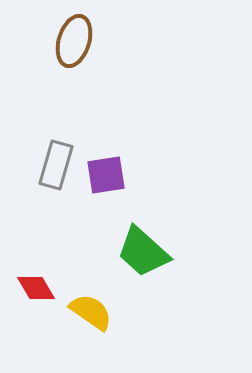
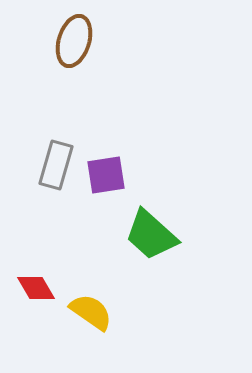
green trapezoid: moved 8 px right, 17 px up
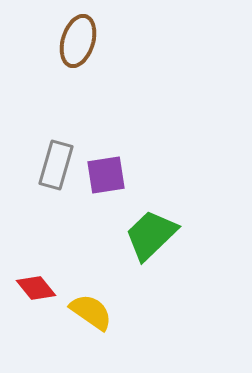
brown ellipse: moved 4 px right
green trapezoid: rotated 94 degrees clockwise
red diamond: rotated 9 degrees counterclockwise
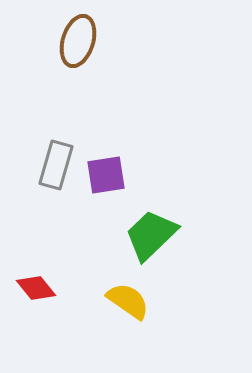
yellow semicircle: moved 37 px right, 11 px up
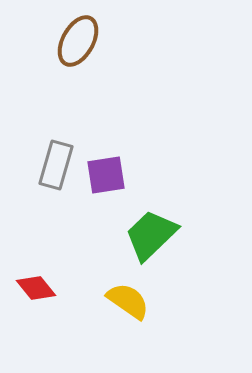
brown ellipse: rotated 12 degrees clockwise
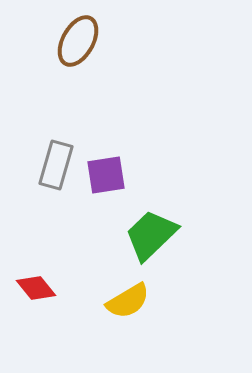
yellow semicircle: rotated 114 degrees clockwise
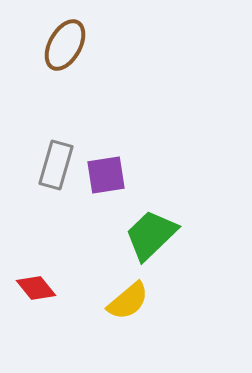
brown ellipse: moved 13 px left, 4 px down
yellow semicircle: rotated 9 degrees counterclockwise
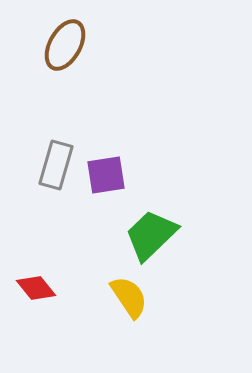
yellow semicircle: moved 1 px right, 4 px up; rotated 84 degrees counterclockwise
